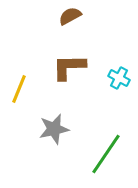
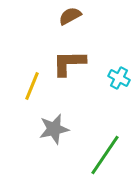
brown L-shape: moved 4 px up
yellow line: moved 13 px right, 3 px up
green line: moved 1 px left, 1 px down
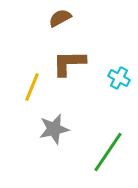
brown semicircle: moved 10 px left, 2 px down
yellow line: moved 1 px down
green line: moved 3 px right, 3 px up
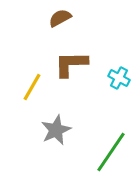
brown L-shape: moved 2 px right, 1 px down
yellow line: rotated 8 degrees clockwise
gray star: moved 2 px right, 1 px down; rotated 12 degrees counterclockwise
green line: moved 3 px right
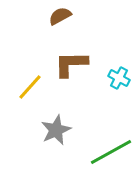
brown semicircle: moved 2 px up
yellow line: moved 2 px left; rotated 12 degrees clockwise
green line: rotated 27 degrees clockwise
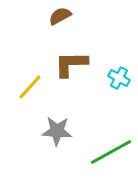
gray star: moved 1 px right, 1 px down; rotated 28 degrees clockwise
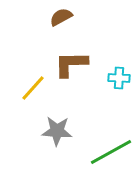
brown semicircle: moved 1 px right, 1 px down
cyan cross: rotated 25 degrees counterclockwise
yellow line: moved 3 px right, 1 px down
